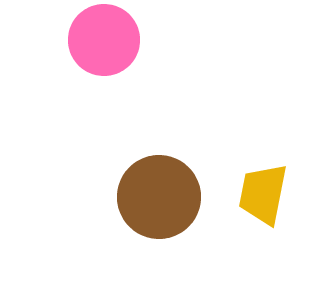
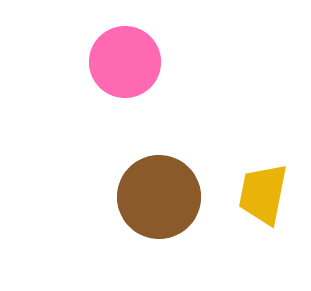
pink circle: moved 21 px right, 22 px down
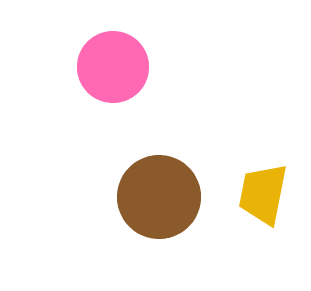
pink circle: moved 12 px left, 5 px down
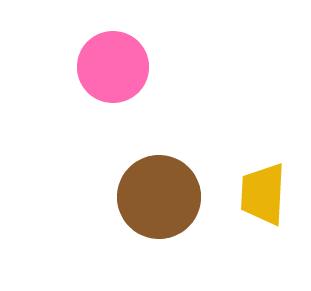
yellow trapezoid: rotated 8 degrees counterclockwise
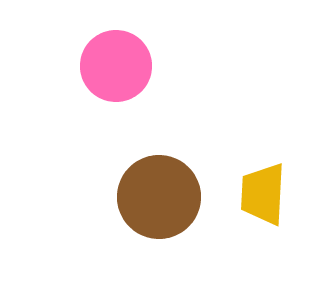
pink circle: moved 3 px right, 1 px up
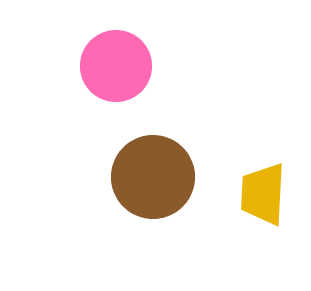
brown circle: moved 6 px left, 20 px up
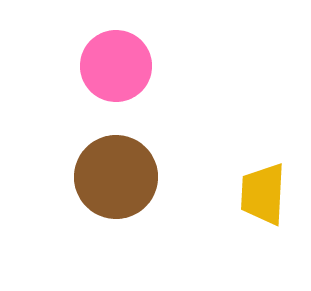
brown circle: moved 37 px left
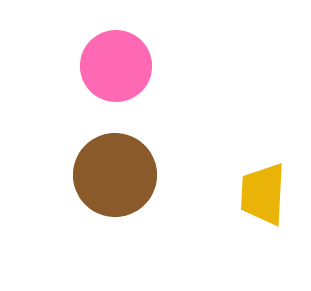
brown circle: moved 1 px left, 2 px up
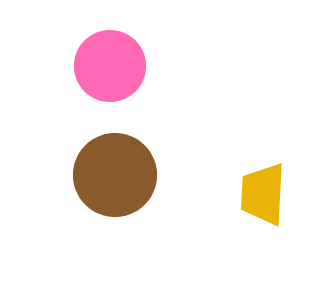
pink circle: moved 6 px left
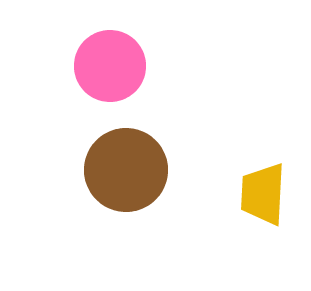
brown circle: moved 11 px right, 5 px up
